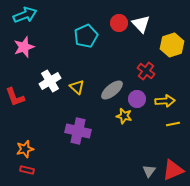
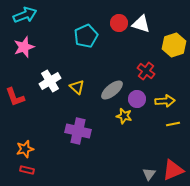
white triangle: rotated 30 degrees counterclockwise
yellow hexagon: moved 2 px right
gray triangle: moved 3 px down
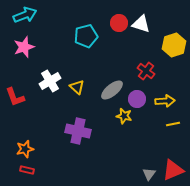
cyan pentagon: rotated 10 degrees clockwise
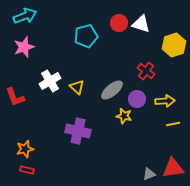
cyan arrow: moved 1 px down
red triangle: moved 2 px up; rotated 15 degrees clockwise
gray triangle: rotated 32 degrees clockwise
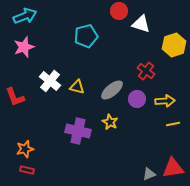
red circle: moved 12 px up
white cross: rotated 20 degrees counterclockwise
yellow triangle: rotated 28 degrees counterclockwise
yellow star: moved 14 px left, 6 px down; rotated 14 degrees clockwise
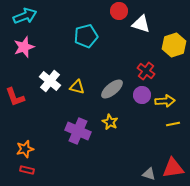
gray ellipse: moved 1 px up
purple circle: moved 5 px right, 4 px up
purple cross: rotated 10 degrees clockwise
gray triangle: rotated 40 degrees clockwise
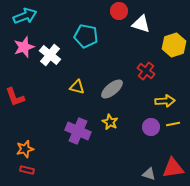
cyan pentagon: rotated 25 degrees clockwise
white cross: moved 26 px up
purple circle: moved 9 px right, 32 px down
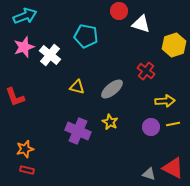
red triangle: rotated 35 degrees clockwise
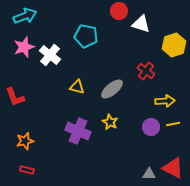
orange star: moved 8 px up
gray triangle: rotated 16 degrees counterclockwise
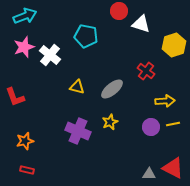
yellow star: rotated 21 degrees clockwise
